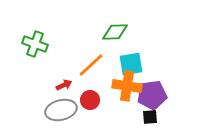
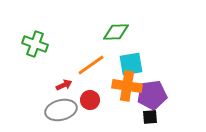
green diamond: moved 1 px right
orange line: rotated 8 degrees clockwise
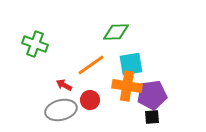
red arrow: rotated 126 degrees counterclockwise
black square: moved 2 px right
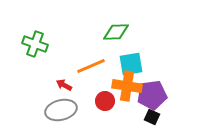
orange line: moved 1 px down; rotated 12 degrees clockwise
red circle: moved 15 px right, 1 px down
black square: rotated 28 degrees clockwise
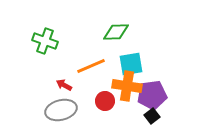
green cross: moved 10 px right, 3 px up
black square: moved 1 px up; rotated 28 degrees clockwise
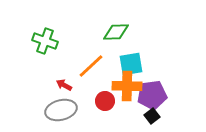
orange line: rotated 20 degrees counterclockwise
orange cross: rotated 8 degrees counterclockwise
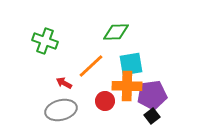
red arrow: moved 2 px up
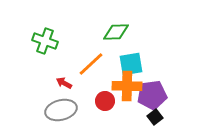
orange line: moved 2 px up
black square: moved 3 px right, 1 px down
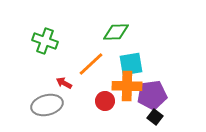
gray ellipse: moved 14 px left, 5 px up
black square: rotated 14 degrees counterclockwise
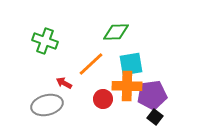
red circle: moved 2 px left, 2 px up
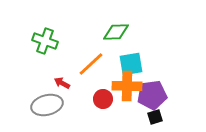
red arrow: moved 2 px left
black square: rotated 35 degrees clockwise
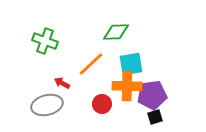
red circle: moved 1 px left, 5 px down
